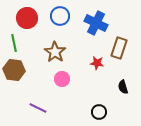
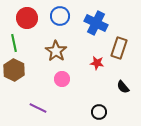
brown star: moved 1 px right, 1 px up
brown hexagon: rotated 20 degrees clockwise
black semicircle: rotated 24 degrees counterclockwise
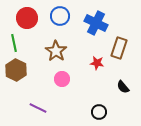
brown hexagon: moved 2 px right
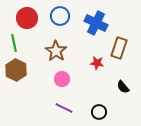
purple line: moved 26 px right
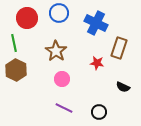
blue circle: moved 1 px left, 3 px up
black semicircle: rotated 24 degrees counterclockwise
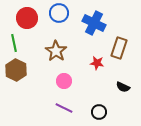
blue cross: moved 2 px left
pink circle: moved 2 px right, 2 px down
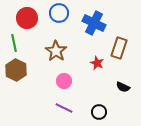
red star: rotated 16 degrees clockwise
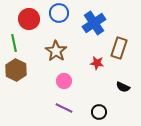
red circle: moved 2 px right, 1 px down
blue cross: rotated 30 degrees clockwise
red star: rotated 16 degrees counterclockwise
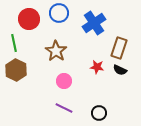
red star: moved 4 px down
black semicircle: moved 3 px left, 17 px up
black circle: moved 1 px down
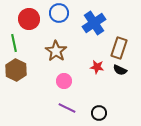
purple line: moved 3 px right
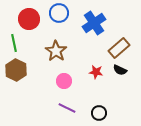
brown rectangle: rotated 30 degrees clockwise
red star: moved 1 px left, 5 px down
